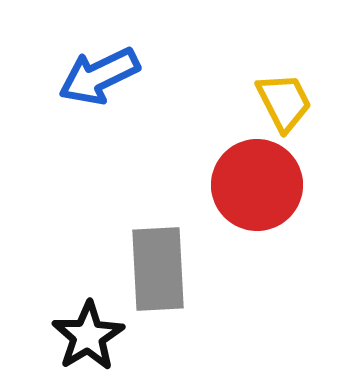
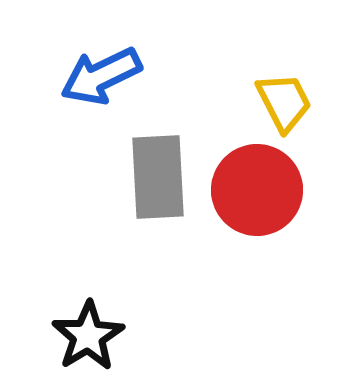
blue arrow: moved 2 px right
red circle: moved 5 px down
gray rectangle: moved 92 px up
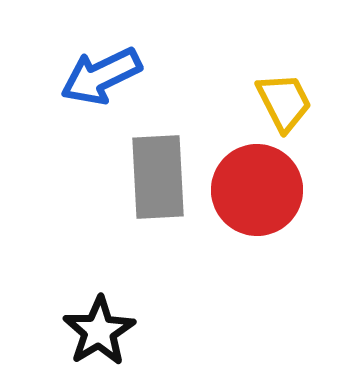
black star: moved 11 px right, 5 px up
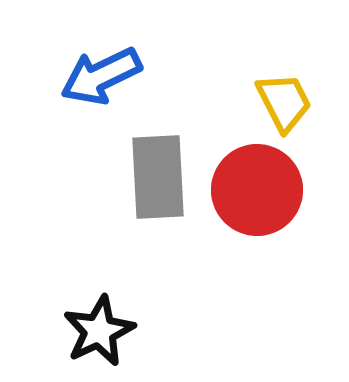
black star: rotated 6 degrees clockwise
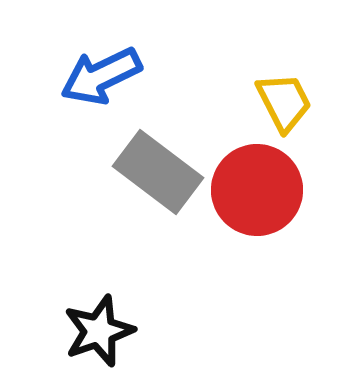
gray rectangle: moved 5 px up; rotated 50 degrees counterclockwise
black star: rotated 6 degrees clockwise
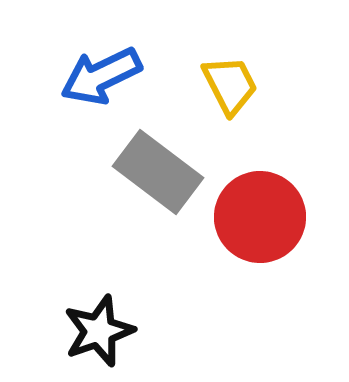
yellow trapezoid: moved 54 px left, 17 px up
red circle: moved 3 px right, 27 px down
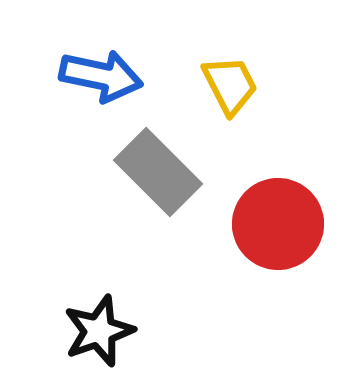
blue arrow: rotated 142 degrees counterclockwise
gray rectangle: rotated 8 degrees clockwise
red circle: moved 18 px right, 7 px down
